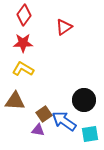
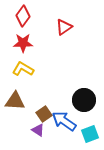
red diamond: moved 1 px left, 1 px down
purple triangle: rotated 24 degrees clockwise
cyan square: rotated 12 degrees counterclockwise
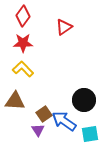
yellow L-shape: rotated 15 degrees clockwise
purple triangle: rotated 24 degrees clockwise
cyan square: rotated 12 degrees clockwise
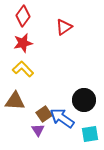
red star: rotated 12 degrees counterclockwise
blue arrow: moved 2 px left, 3 px up
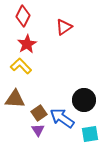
red diamond: rotated 10 degrees counterclockwise
red star: moved 4 px right, 1 px down; rotated 18 degrees counterclockwise
yellow L-shape: moved 2 px left, 3 px up
brown triangle: moved 2 px up
brown square: moved 5 px left, 1 px up
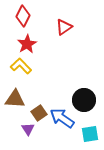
purple triangle: moved 10 px left, 1 px up
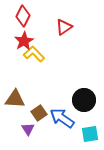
red star: moved 3 px left, 3 px up
yellow L-shape: moved 13 px right, 12 px up
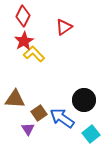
cyan square: moved 1 px right; rotated 30 degrees counterclockwise
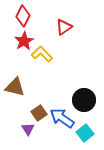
yellow L-shape: moved 8 px right
brown triangle: moved 12 px up; rotated 10 degrees clockwise
cyan square: moved 6 px left, 1 px up
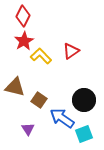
red triangle: moved 7 px right, 24 px down
yellow L-shape: moved 1 px left, 2 px down
brown square: moved 13 px up; rotated 21 degrees counterclockwise
cyan square: moved 1 px left, 1 px down; rotated 18 degrees clockwise
